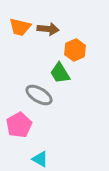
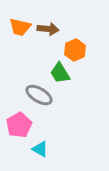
cyan triangle: moved 10 px up
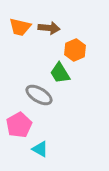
brown arrow: moved 1 px right, 1 px up
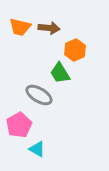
cyan triangle: moved 3 px left
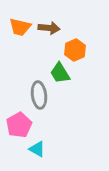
gray ellipse: rotated 52 degrees clockwise
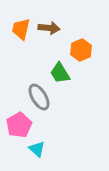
orange trapezoid: moved 1 px right, 2 px down; rotated 90 degrees clockwise
orange hexagon: moved 6 px right
gray ellipse: moved 2 px down; rotated 24 degrees counterclockwise
cyan triangle: rotated 12 degrees clockwise
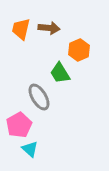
orange hexagon: moved 2 px left
cyan triangle: moved 7 px left
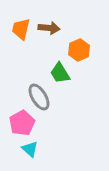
pink pentagon: moved 3 px right, 2 px up
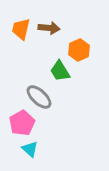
green trapezoid: moved 2 px up
gray ellipse: rotated 16 degrees counterclockwise
